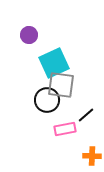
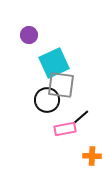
black line: moved 5 px left, 2 px down
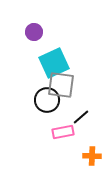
purple circle: moved 5 px right, 3 px up
pink rectangle: moved 2 px left, 3 px down
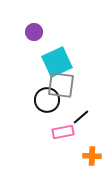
cyan square: moved 3 px right, 1 px up
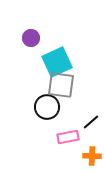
purple circle: moved 3 px left, 6 px down
black circle: moved 7 px down
black line: moved 10 px right, 5 px down
pink rectangle: moved 5 px right, 5 px down
